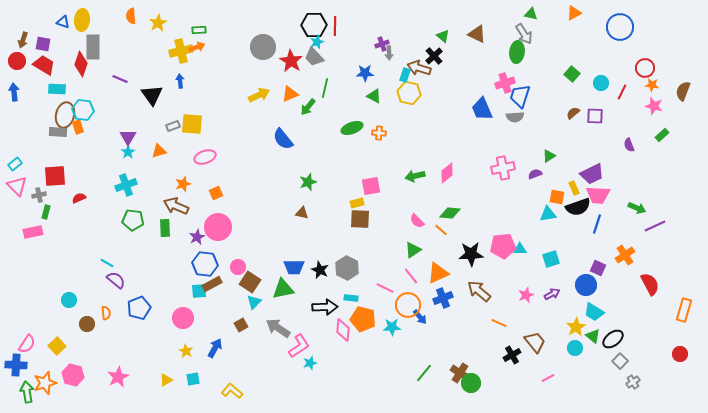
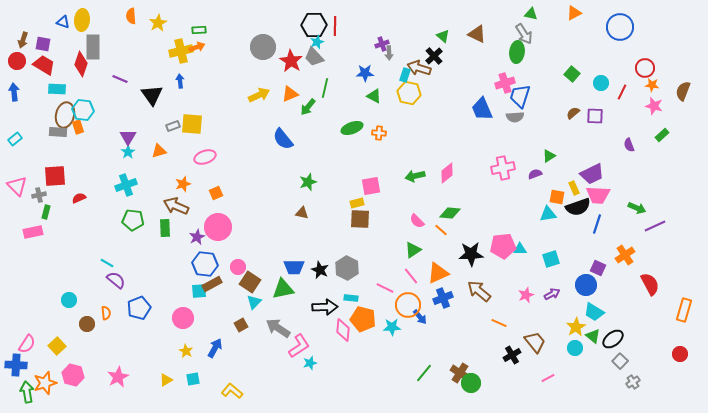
cyan rectangle at (15, 164): moved 25 px up
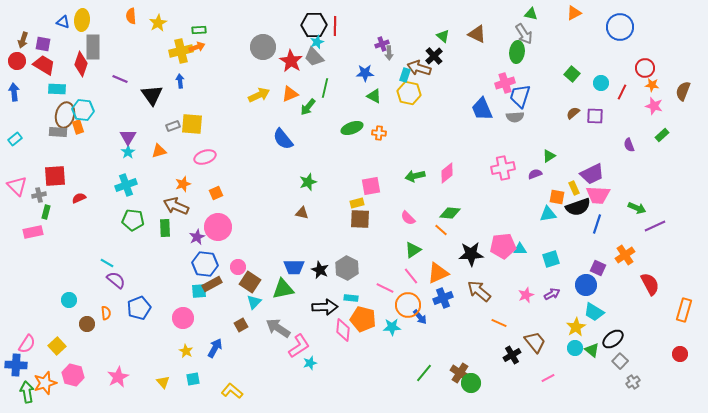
pink semicircle at (417, 221): moved 9 px left, 3 px up
green triangle at (593, 336): moved 1 px left, 14 px down
yellow triangle at (166, 380): moved 3 px left, 2 px down; rotated 40 degrees counterclockwise
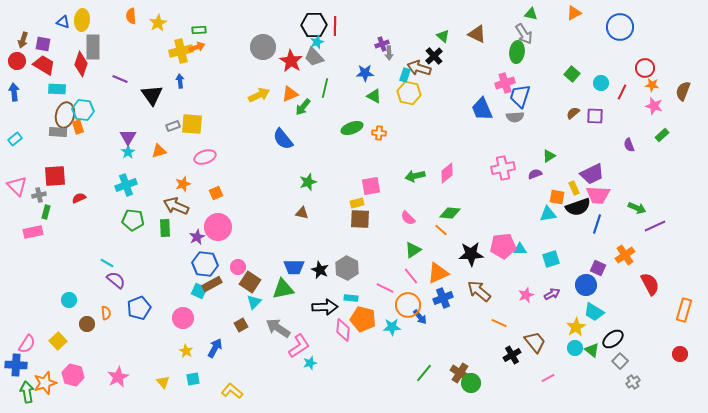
green arrow at (308, 107): moved 5 px left
cyan square at (199, 291): rotated 28 degrees clockwise
yellow square at (57, 346): moved 1 px right, 5 px up
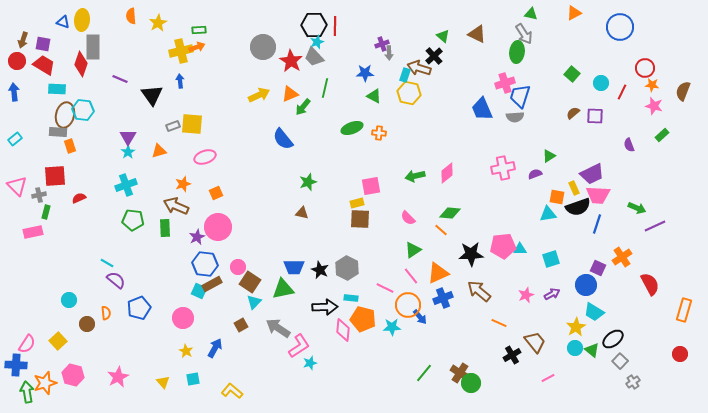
orange rectangle at (78, 127): moved 8 px left, 19 px down
orange cross at (625, 255): moved 3 px left, 2 px down
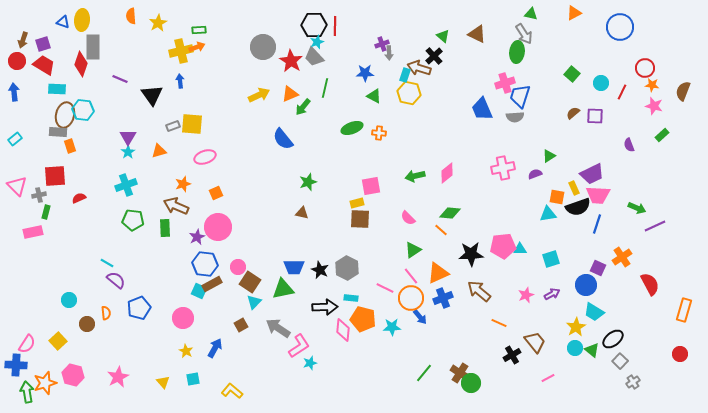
purple square at (43, 44): rotated 28 degrees counterclockwise
orange circle at (408, 305): moved 3 px right, 7 px up
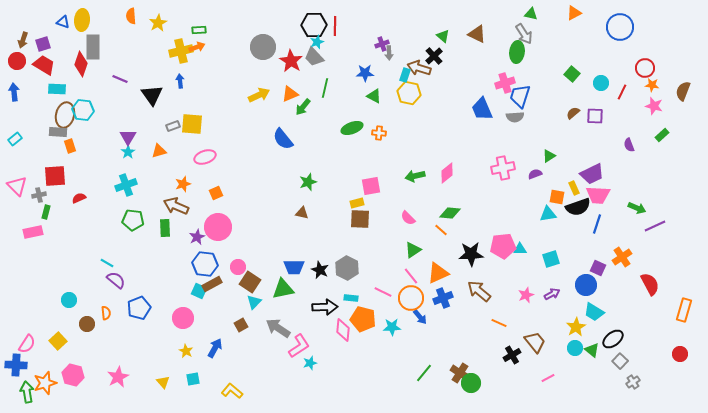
pink line at (385, 288): moved 2 px left, 4 px down
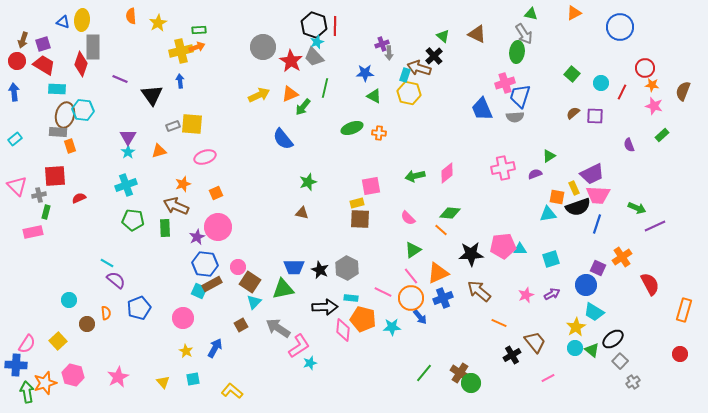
black hexagon at (314, 25): rotated 20 degrees clockwise
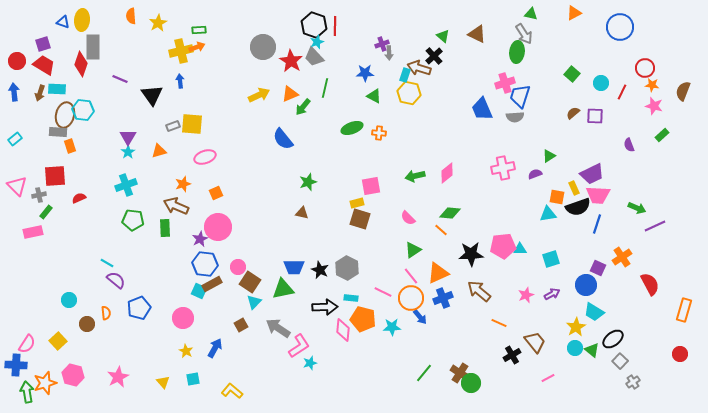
brown arrow at (23, 40): moved 17 px right, 53 px down
green rectangle at (46, 212): rotated 24 degrees clockwise
brown square at (360, 219): rotated 15 degrees clockwise
purple star at (197, 237): moved 3 px right, 2 px down
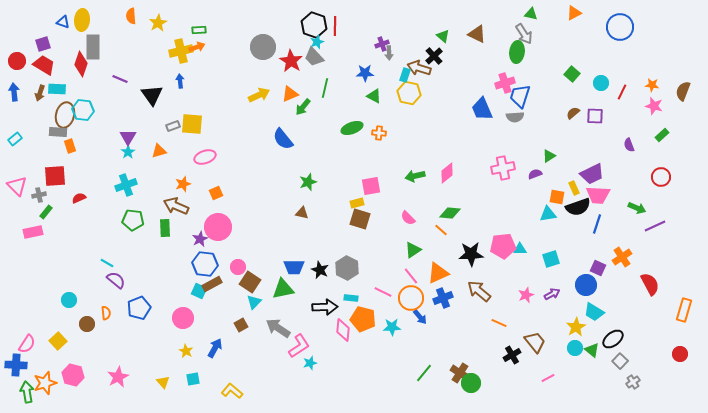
red circle at (645, 68): moved 16 px right, 109 px down
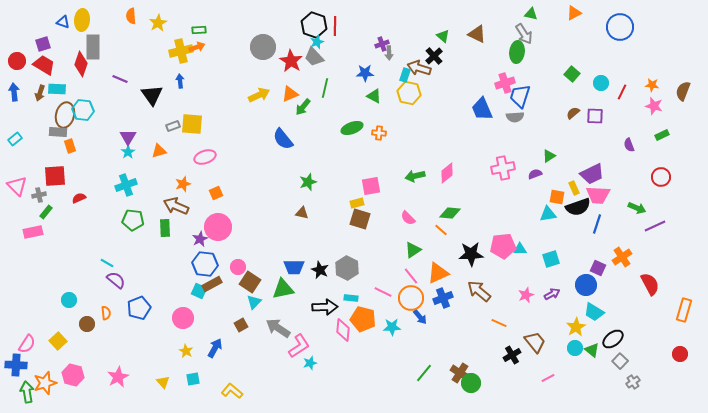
green rectangle at (662, 135): rotated 16 degrees clockwise
